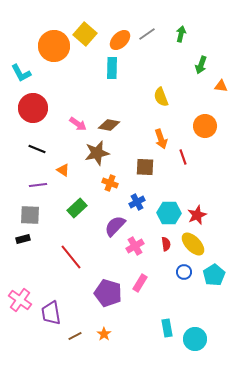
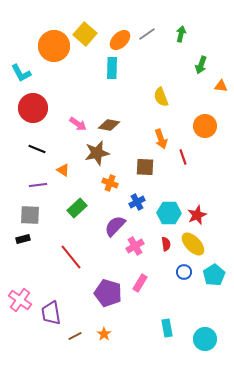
cyan circle at (195, 339): moved 10 px right
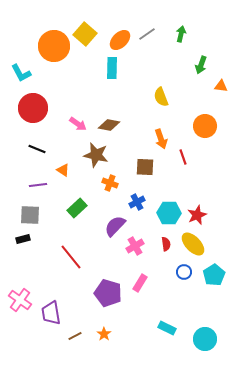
brown star at (97, 153): moved 1 px left, 2 px down; rotated 25 degrees clockwise
cyan rectangle at (167, 328): rotated 54 degrees counterclockwise
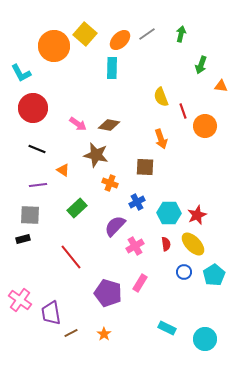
red line at (183, 157): moved 46 px up
brown line at (75, 336): moved 4 px left, 3 px up
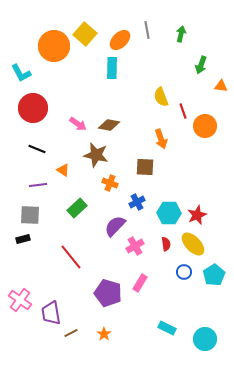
gray line at (147, 34): moved 4 px up; rotated 66 degrees counterclockwise
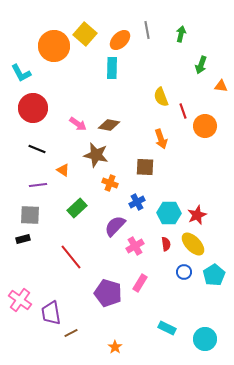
orange star at (104, 334): moved 11 px right, 13 px down
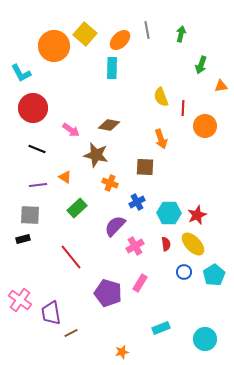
orange triangle at (221, 86): rotated 16 degrees counterclockwise
red line at (183, 111): moved 3 px up; rotated 21 degrees clockwise
pink arrow at (78, 124): moved 7 px left, 6 px down
orange triangle at (63, 170): moved 2 px right, 7 px down
cyan rectangle at (167, 328): moved 6 px left; rotated 48 degrees counterclockwise
orange star at (115, 347): moved 7 px right, 5 px down; rotated 24 degrees clockwise
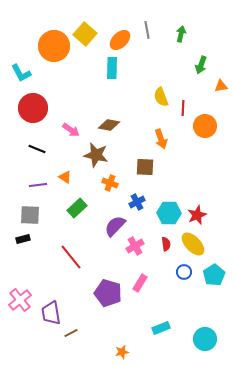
pink cross at (20, 300): rotated 15 degrees clockwise
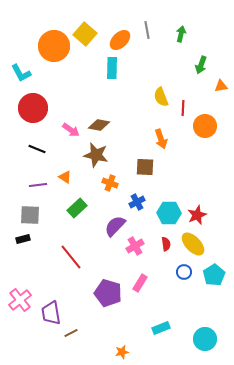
brown diamond at (109, 125): moved 10 px left
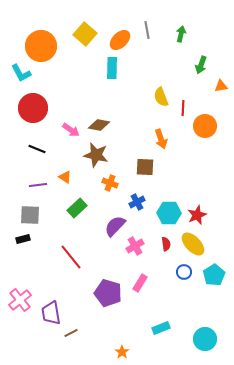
orange circle at (54, 46): moved 13 px left
orange star at (122, 352): rotated 24 degrees counterclockwise
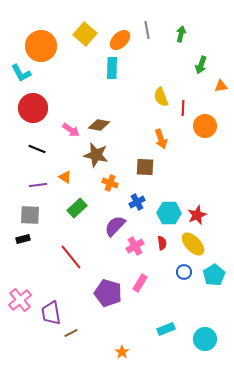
red semicircle at (166, 244): moved 4 px left, 1 px up
cyan rectangle at (161, 328): moved 5 px right, 1 px down
